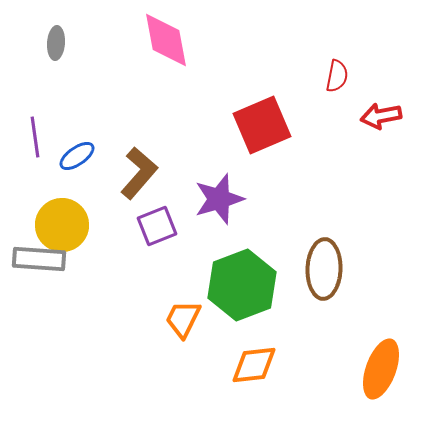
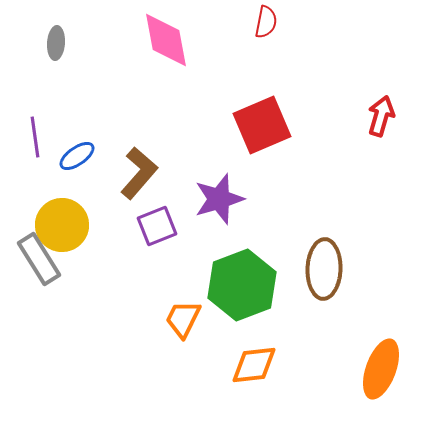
red semicircle: moved 71 px left, 54 px up
red arrow: rotated 117 degrees clockwise
gray rectangle: rotated 54 degrees clockwise
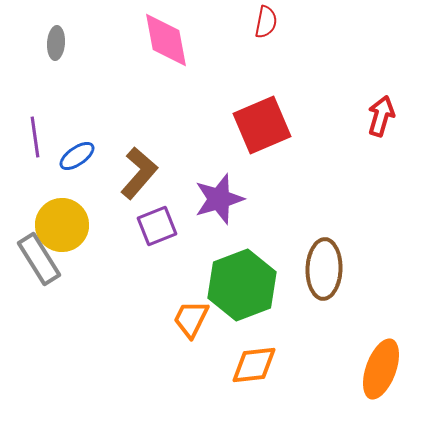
orange trapezoid: moved 8 px right
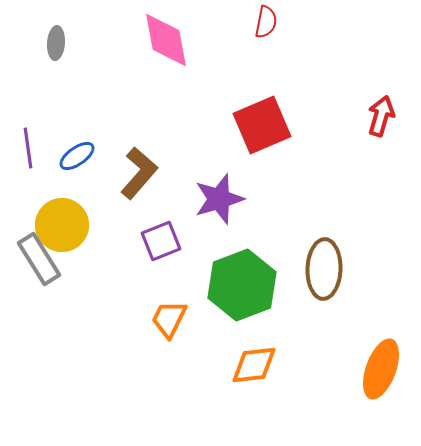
purple line: moved 7 px left, 11 px down
purple square: moved 4 px right, 15 px down
orange trapezoid: moved 22 px left
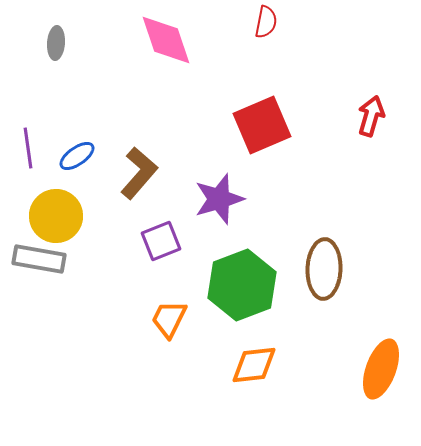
pink diamond: rotated 8 degrees counterclockwise
red arrow: moved 10 px left
yellow circle: moved 6 px left, 9 px up
gray rectangle: rotated 48 degrees counterclockwise
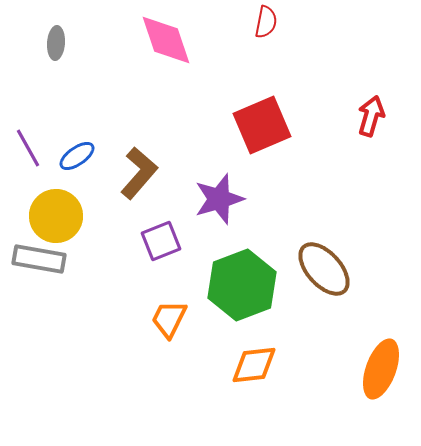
purple line: rotated 21 degrees counterclockwise
brown ellipse: rotated 44 degrees counterclockwise
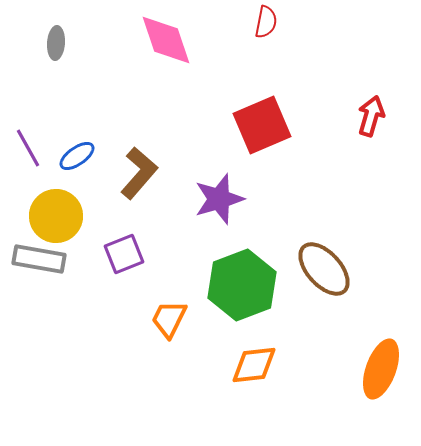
purple square: moved 37 px left, 13 px down
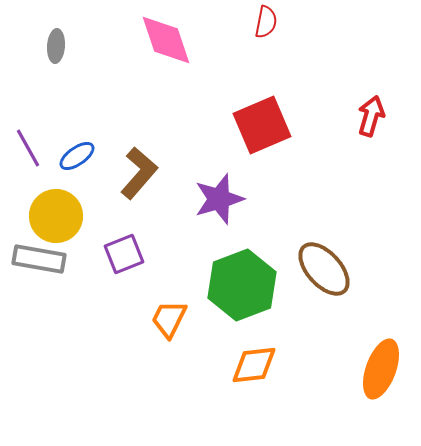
gray ellipse: moved 3 px down
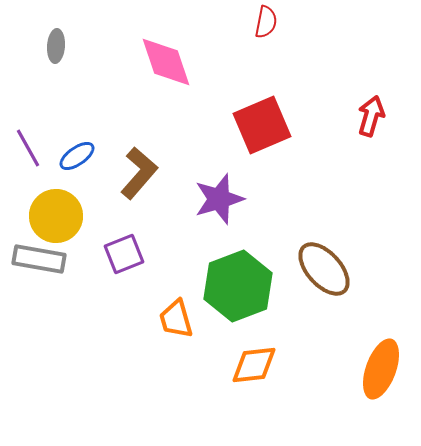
pink diamond: moved 22 px down
green hexagon: moved 4 px left, 1 px down
orange trapezoid: moved 7 px right; rotated 42 degrees counterclockwise
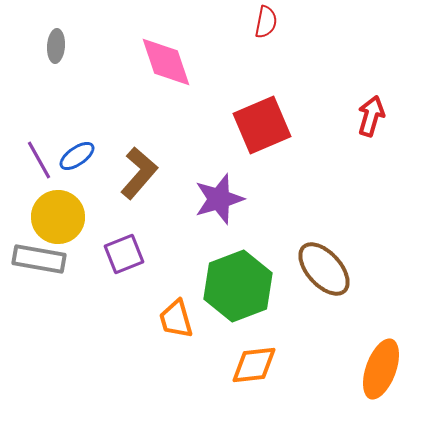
purple line: moved 11 px right, 12 px down
yellow circle: moved 2 px right, 1 px down
